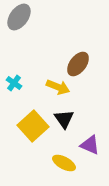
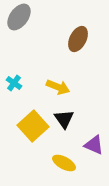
brown ellipse: moved 25 px up; rotated 10 degrees counterclockwise
purple triangle: moved 4 px right
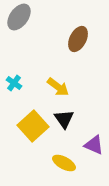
yellow arrow: rotated 15 degrees clockwise
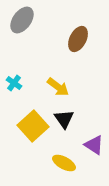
gray ellipse: moved 3 px right, 3 px down
purple triangle: rotated 10 degrees clockwise
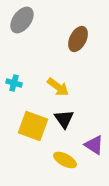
cyan cross: rotated 21 degrees counterclockwise
yellow square: rotated 28 degrees counterclockwise
yellow ellipse: moved 1 px right, 3 px up
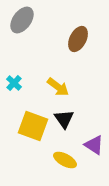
cyan cross: rotated 28 degrees clockwise
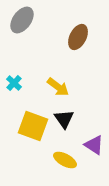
brown ellipse: moved 2 px up
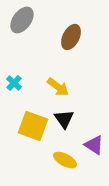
brown ellipse: moved 7 px left
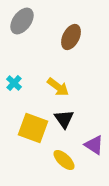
gray ellipse: moved 1 px down
yellow square: moved 2 px down
yellow ellipse: moved 1 px left; rotated 15 degrees clockwise
